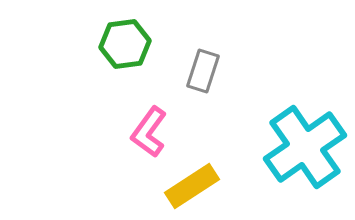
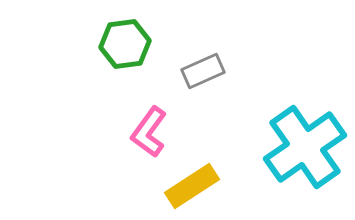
gray rectangle: rotated 48 degrees clockwise
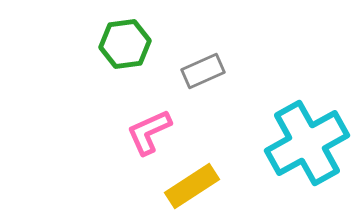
pink L-shape: rotated 30 degrees clockwise
cyan cross: moved 2 px right, 4 px up; rotated 6 degrees clockwise
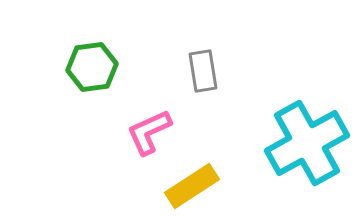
green hexagon: moved 33 px left, 23 px down
gray rectangle: rotated 75 degrees counterclockwise
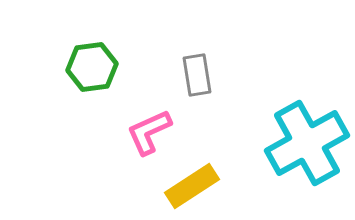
gray rectangle: moved 6 px left, 4 px down
